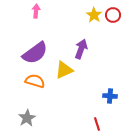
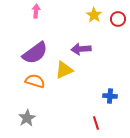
red circle: moved 5 px right, 4 px down
purple arrow: rotated 114 degrees counterclockwise
red line: moved 1 px left, 1 px up
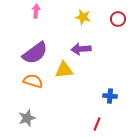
yellow star: moved 11 px left, 2 px down; rotated 21 degrees counterclockwise
yellow triangle: rotated 18 degrees clockwise
orange semicircle: moved 2 px left
gray star: rotated 12 degrees clockwise
red line: moved 1 px right, 1 px down; rotated 40 degrees clockwise
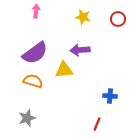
purple arrow: moved 1 px left, 1 px down
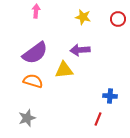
red line: moved 1 px right, 5 px up
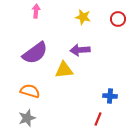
orange semicircle: moved 3 px left, 10 px down
